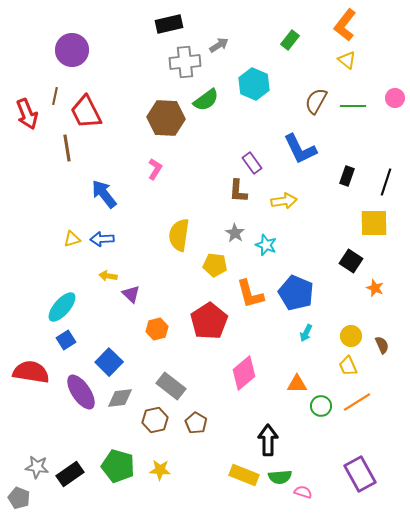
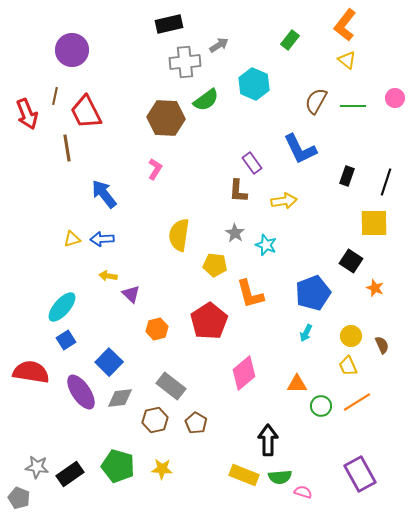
blue pentagon at (296, 293): moved 17 px right; rotated 28 degrees clockwise
yellow star at (160, 470): moved 2 px right, 1 px up
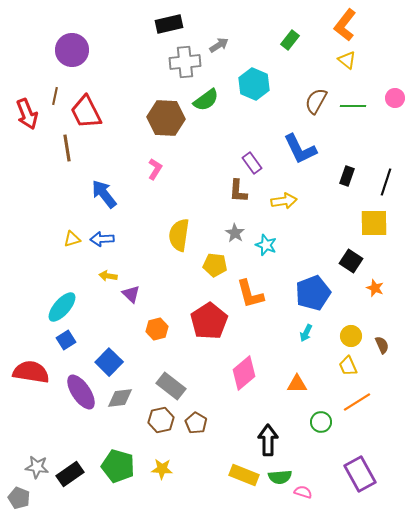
green circle at (321, 406): moved 16 px down
brown hexagon at (155, 420): moved 6 px right
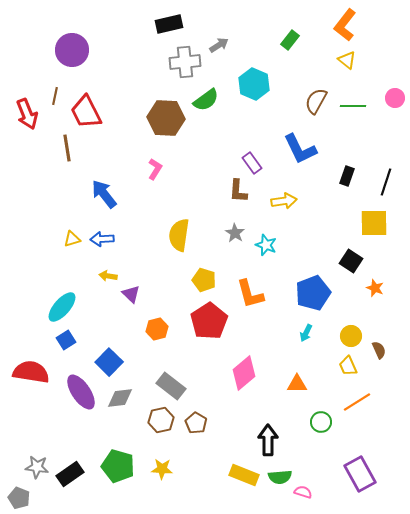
yellow pentagon at (215, 265): moved 11 px left, 15 px down; rotated 10 degrees clockwise
brown semicircle at (382, 345): moved 3 px left, 5 px down
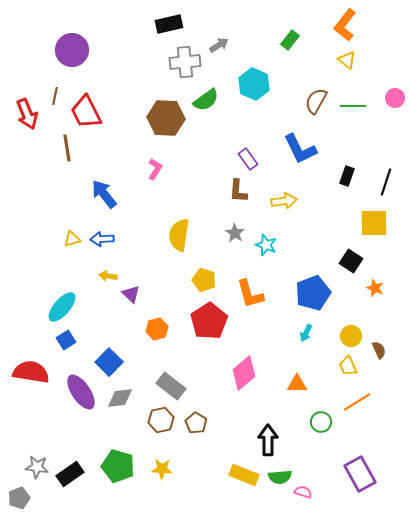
purple rectangle at (252, 163): moved 4 px left, 4 px up
gray pentagon at (19, 498): rotated 30 degrees clockwise
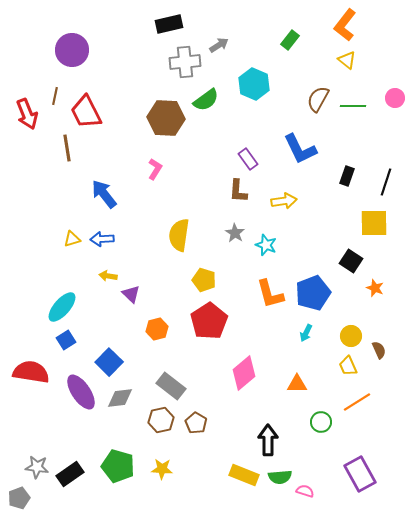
brown semicircle at (316, 101): moved 2 px right, 2 px up
orange L-shape at (250, 294): moved 20 px right
pink semicircle at (303, 492): moved 2 px right, 1 px up
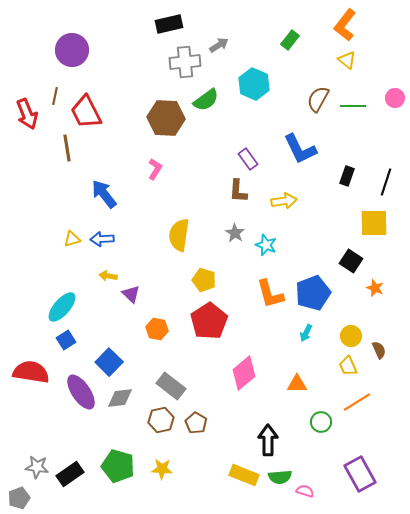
orange hexagon at (157, 329): rotated 25 degrees clockwise
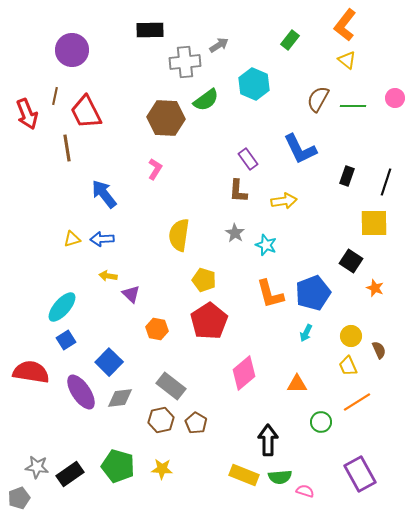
black rectangle at (169, 24): moved 19 px left, 6 px down; rotated 12 degrees clockwise
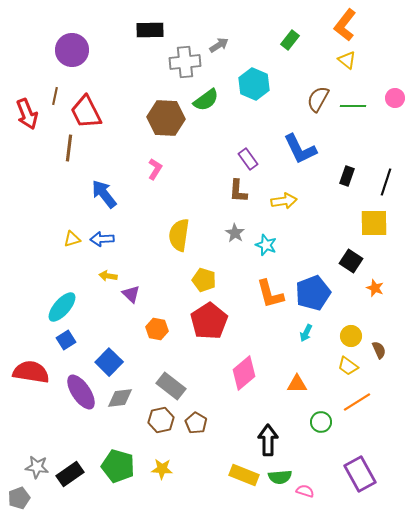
brown line at (67, 148): moved 2 px right; rotated 16 degrees clockwise
yellow trapezoid at (348, 366): rotated 30 degrees counterclockwise
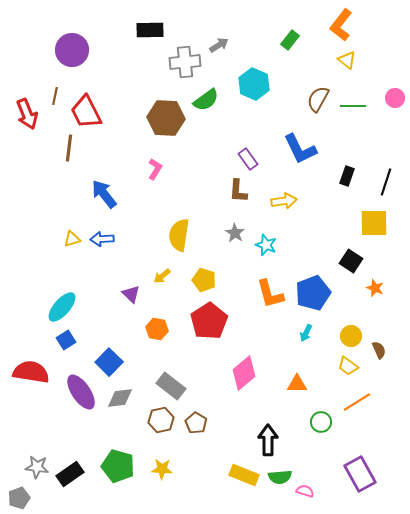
orange L-shape at (345, 25): moved 4 px left
yellow arrow at (108, 276): moved 54 px right; rotated 48 degrees counterclockwise
